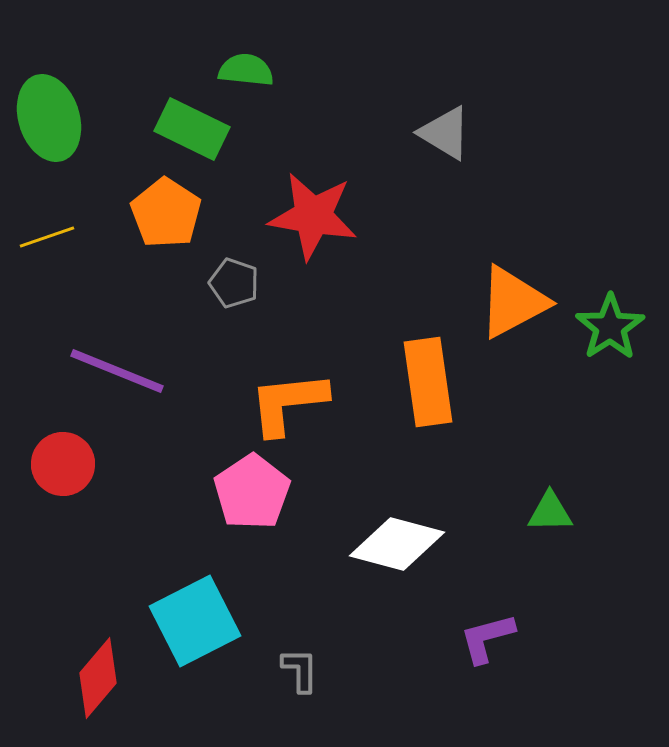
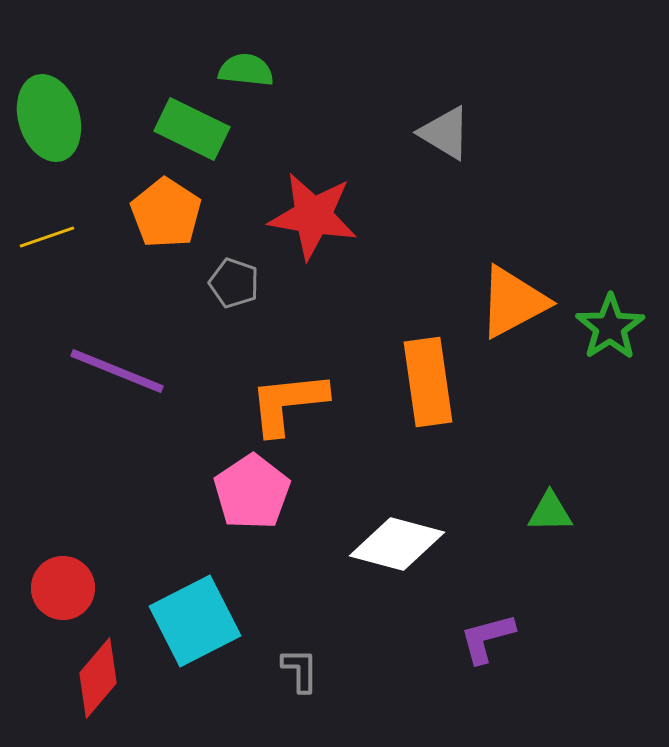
red circle: moved 124 px down
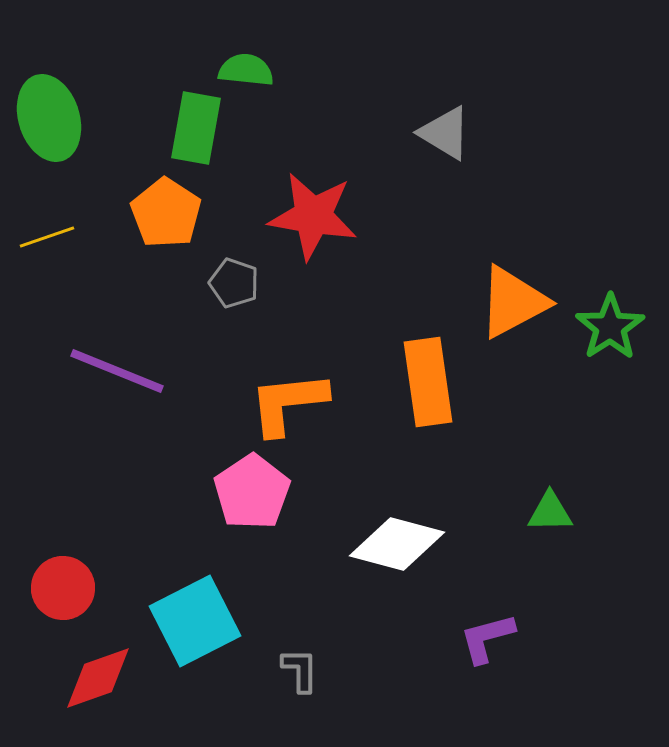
green rectangle: moved 4 px right, 1 px up; rotated 74 degrees clockwise
red diamond: rotated 30 degrees clockwise
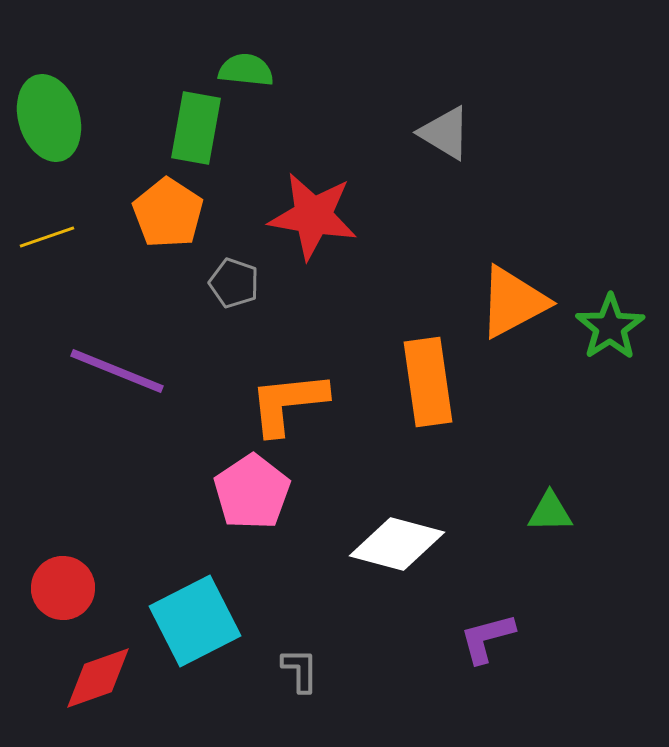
orange pentagon: moved 2 px right
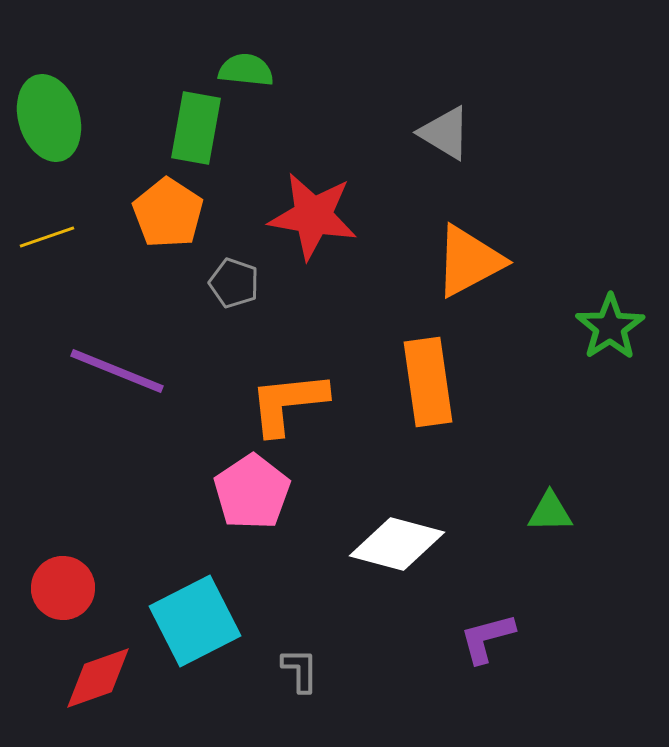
orange triangle: moved 44 px left, 41 px up
